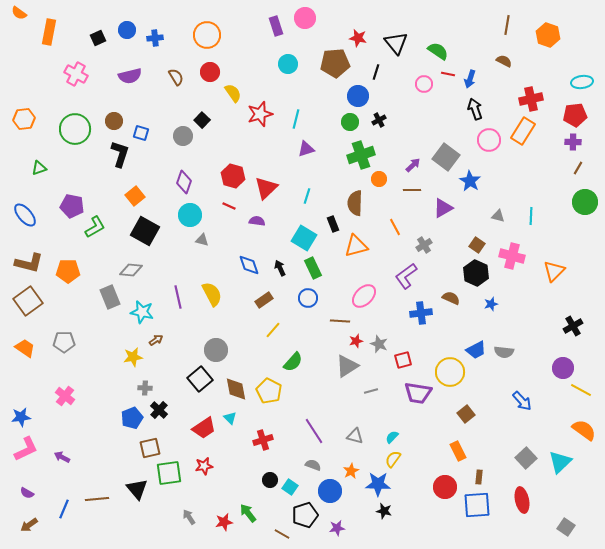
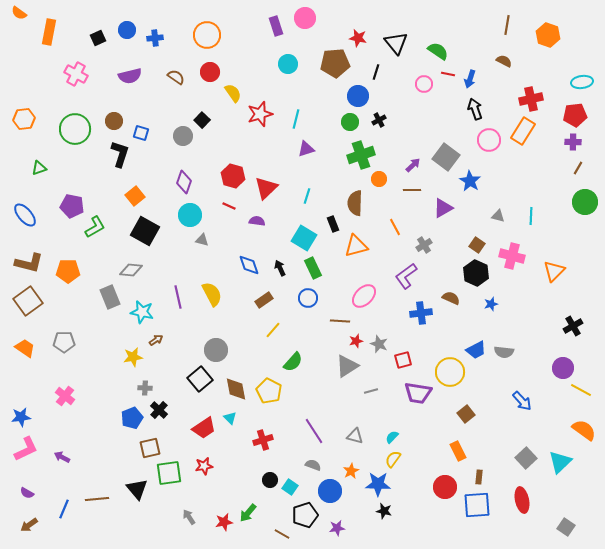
brown semicircle at (176, 77): rotated 24 degrees counterclockwise
green arrow at (248, 513): rotated 102 degrees counterclockwise
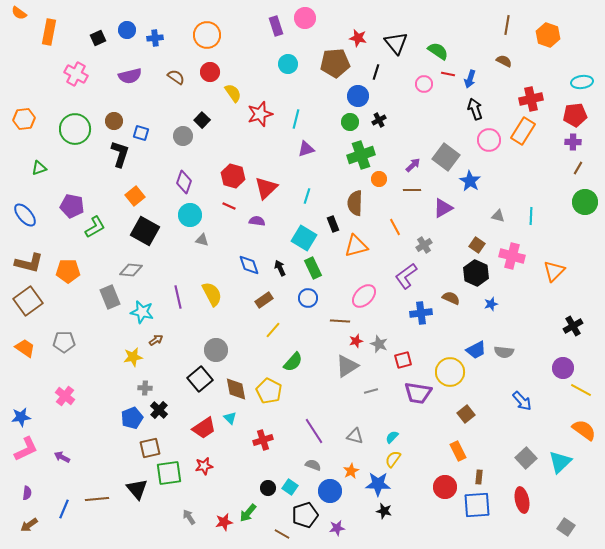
black circle at (270, 480): moved 2 px left, 8 px down
purple semicircle at (27, 493): rotated 112 degrees counterclockwise
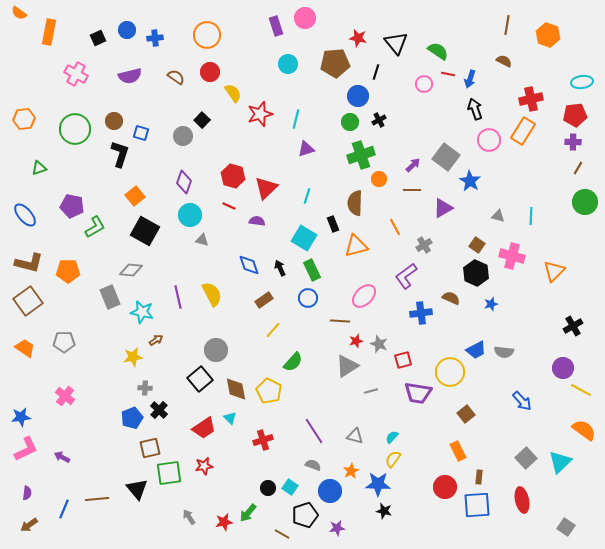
green rectangle at (313, 268): moved 1 px left, 2 px down
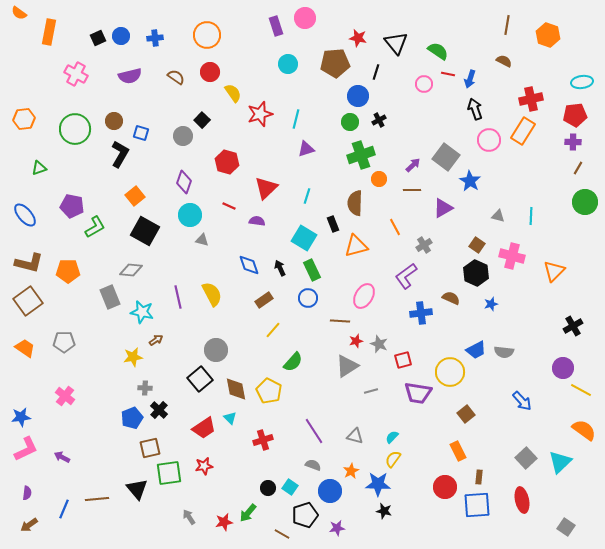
blue circle at (127, 30): moved 6 px left, 6 px down
black L-shape at (120, 154): rotated 12 degrees clockwise
red hexagon at (233, 176): moved 6 px left, 14 px up
pink ellipse at (364, 296): rotated 15 degrees counterclockwise
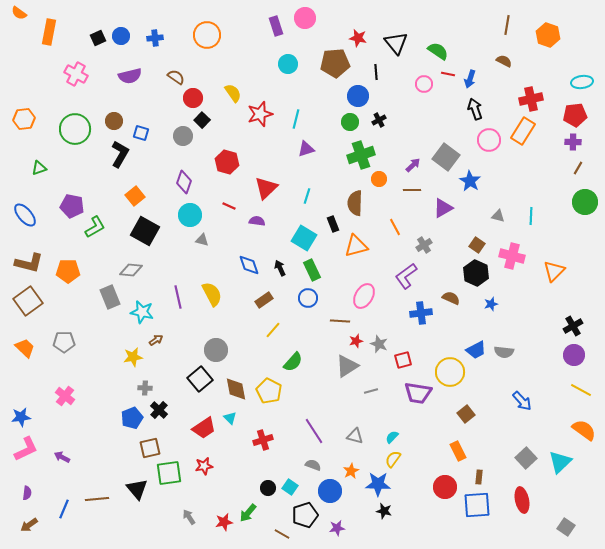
red circle at (210, 72): moved 17 px left, 26 px down
black line at (376, 72): rotated 21 degrees counterclockwise
orange trapezoid at (25, 348): rotated 10 degrees clockwise
purple circle at (563, 368): moved 11 px right, 13 px up
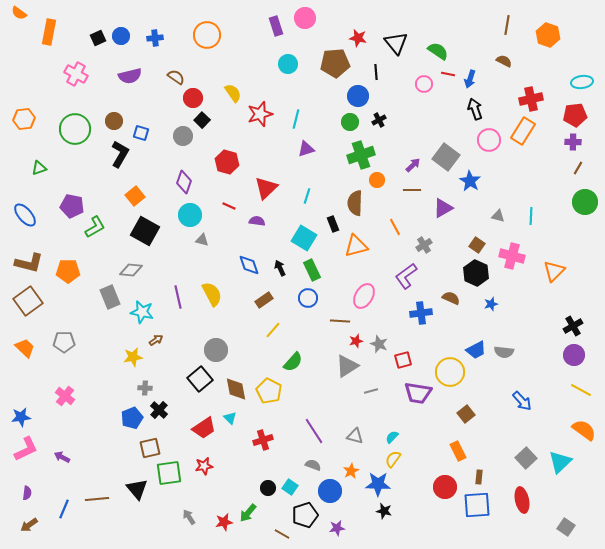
orange circle at (379, 179): moved 2 px left, 1 px down
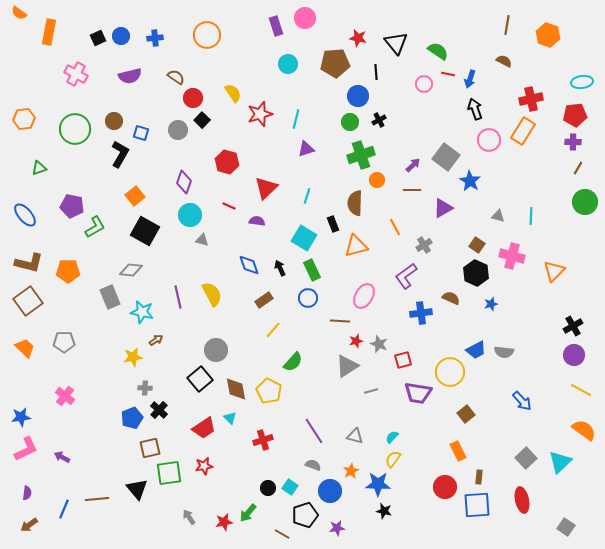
gray circle at (183, 136): moved 5 px left, 6 px up
